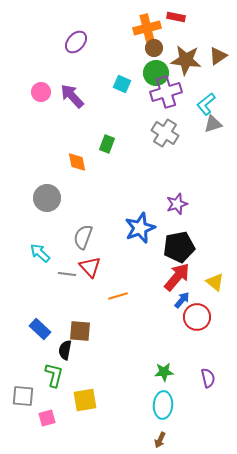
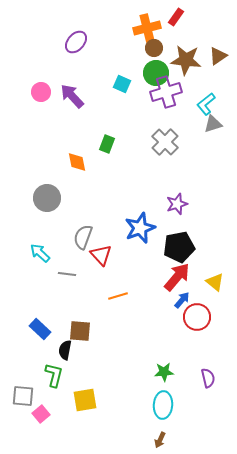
red rectangle: rotated 66 degrees counterclockwise
gray cross: moved 9 px down; rotated 12 degrees clockwise
red triangle: moved 11 px right, 12 px up
pink square: moved 6 px left, 4 px up; rotated 24 degrees counterclockwise
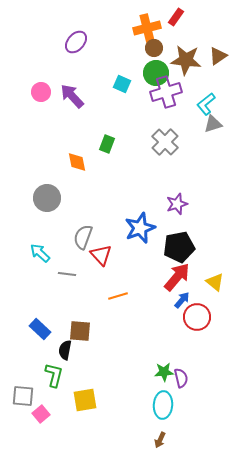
purple semicircle: moved 27 px left
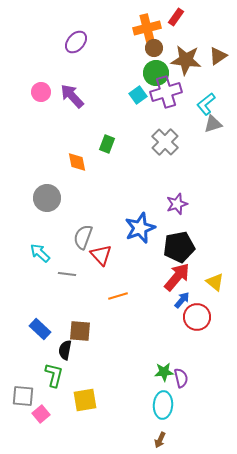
cyan square: moved 16 px right, 11 px down; rotated 30 degrees clockwise
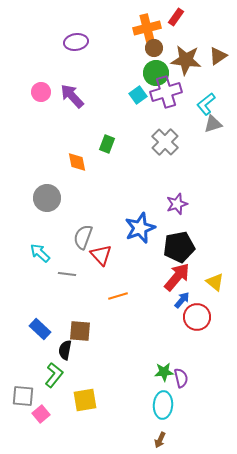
purple ellipse: rotated 40 degrees clockwise
green L-shape: rotated 25 degrees clockwise
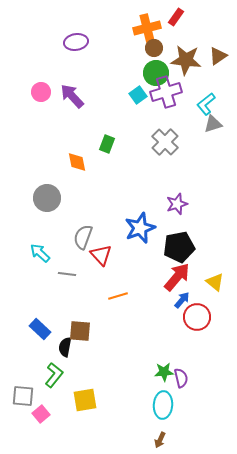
black semicircle: moved 3 px up
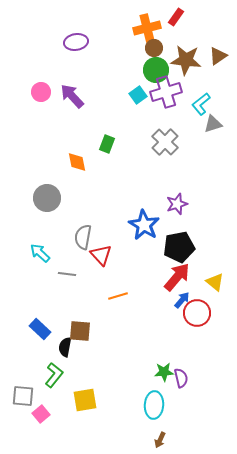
green circle: moved 3 px up
cyan L-shape: moved 5 px left
blue star: moved 4 px right, 3 px up; rotated 20 degrees counterclockwise
gray semicircle: rotated 10 degrees counterclockwise
red circle: moved 4 px up
cyan ellipse: moved 9 px left
